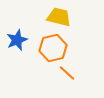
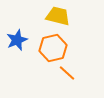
yellow trapezoid: moved 1 px left, 1 px up
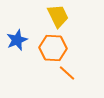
yellow trapezoid: rotated 50 degrees clockwise
orange hexagon: rotated 16 degrees clockwise
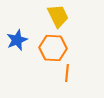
orange line: rotated 54 degrees clockwise
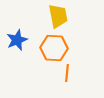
yellow trapezoid: rotated 15 degrees clockwise
orange hexagon: moved 1 px right
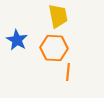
blue star: rotated 20 degrees counterclockwise
orange line: moved 1 px right, 1 px up
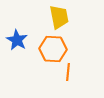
yellow trapezoid: moved 1 px right, 1 px down
orange hexagon: moved 1 px left, 1 px down
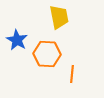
orange hexagon: moved 6 px left, 5 px down
orange line: moved 4 px right, 2 px down
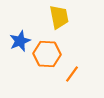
blue star: moved 3 px right, 1 px down; rotated 20 degrees clockwise
orange line: rotated 30 degrees clockwise
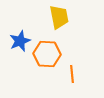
orange line: rotated 42 degrees counterclockwise
